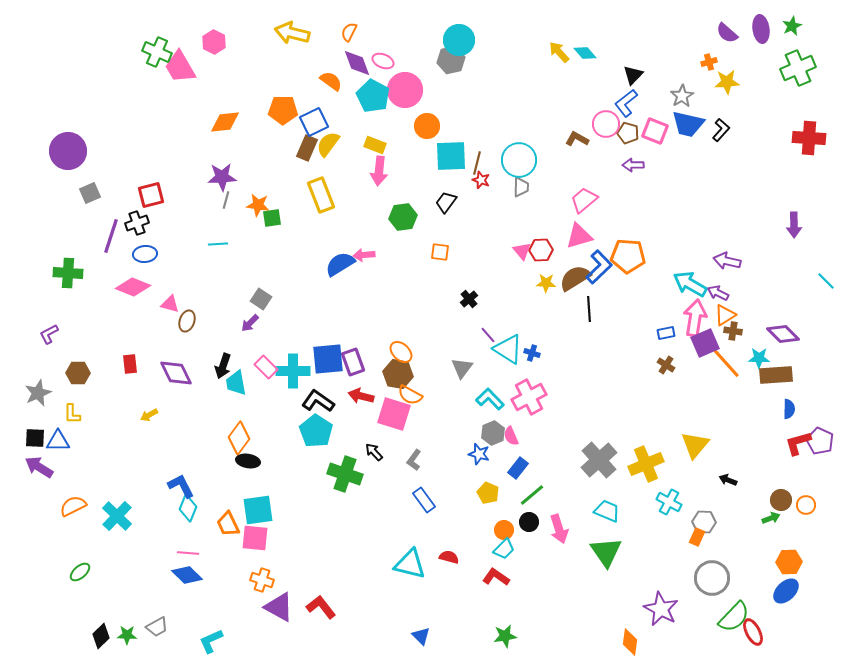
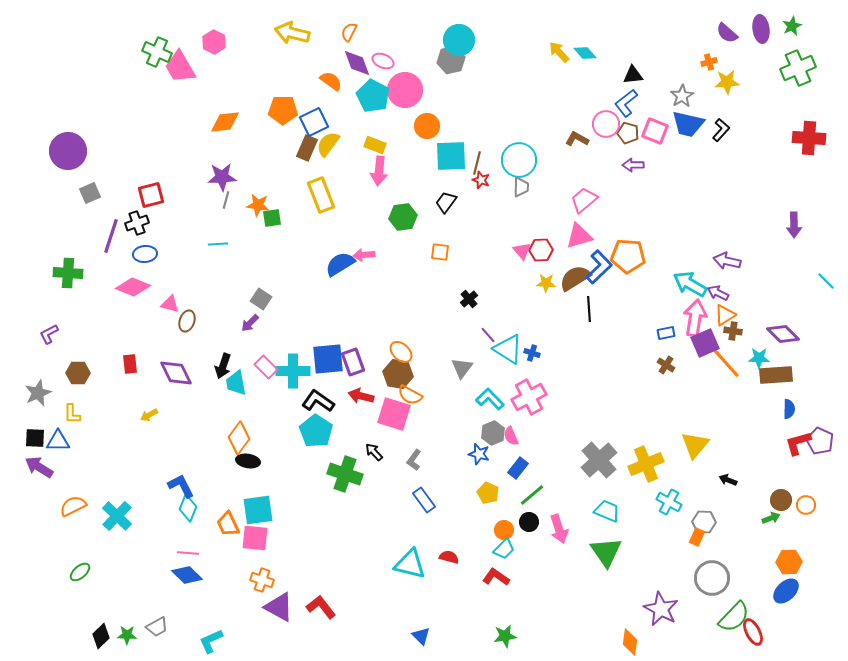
black triangle at (633, 75): rotated 40 degrees clockwise
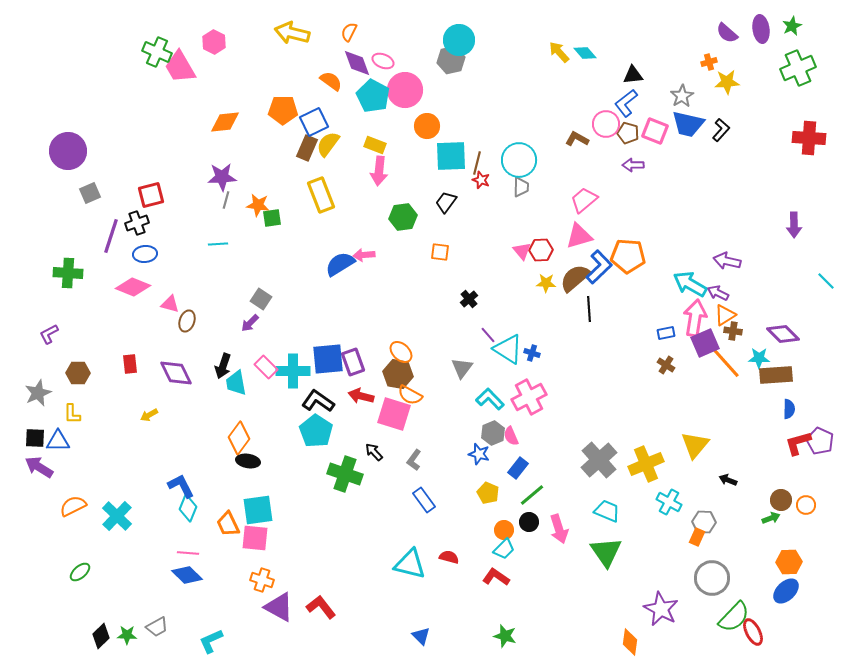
brown semicircle at (575, 278): rotated 8 degrees counterclockwise
green star at (505, 636): rotated 25 degrees clockwise
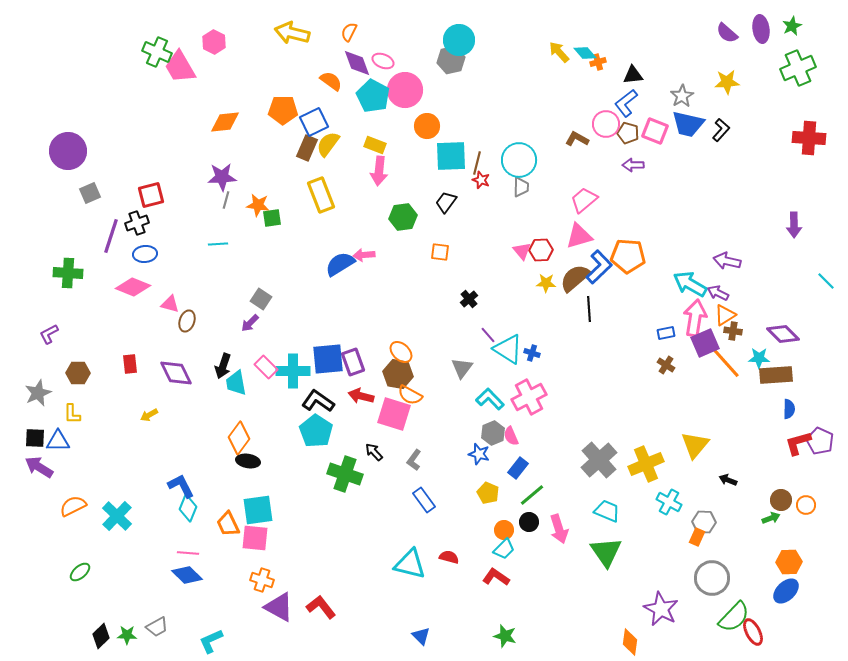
orange cross at (709, 62): moved 111 px left
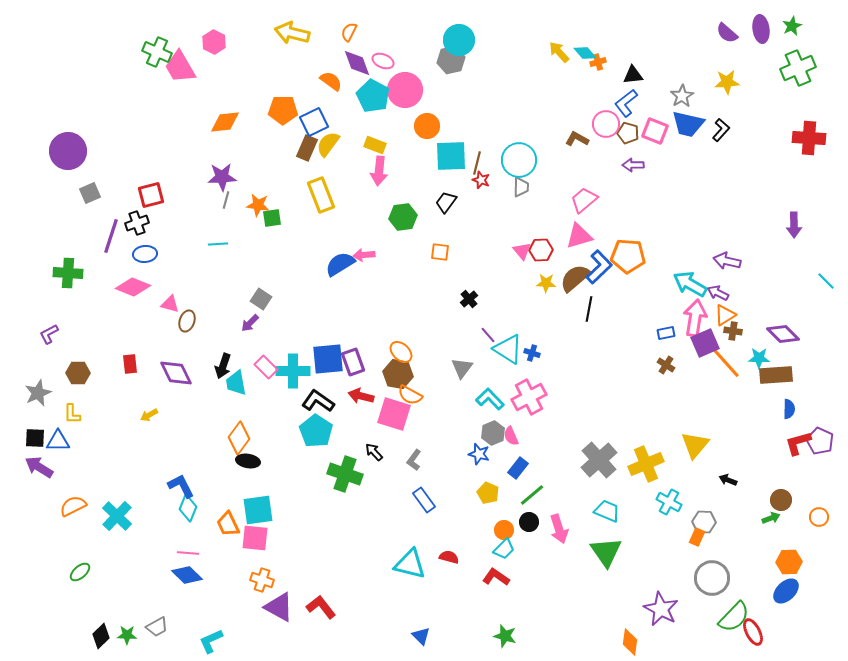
black line at (589, 309): rotated 15 degrees clockwise
orange circle at (806, 505): moved 13 px right, 12 px down
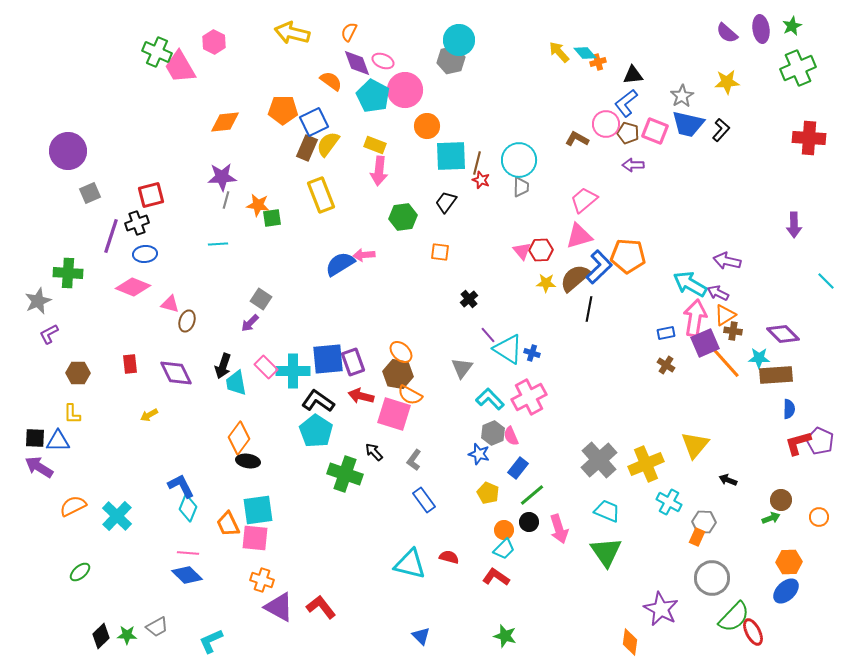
gray star at (38, 393): moved 92 px up
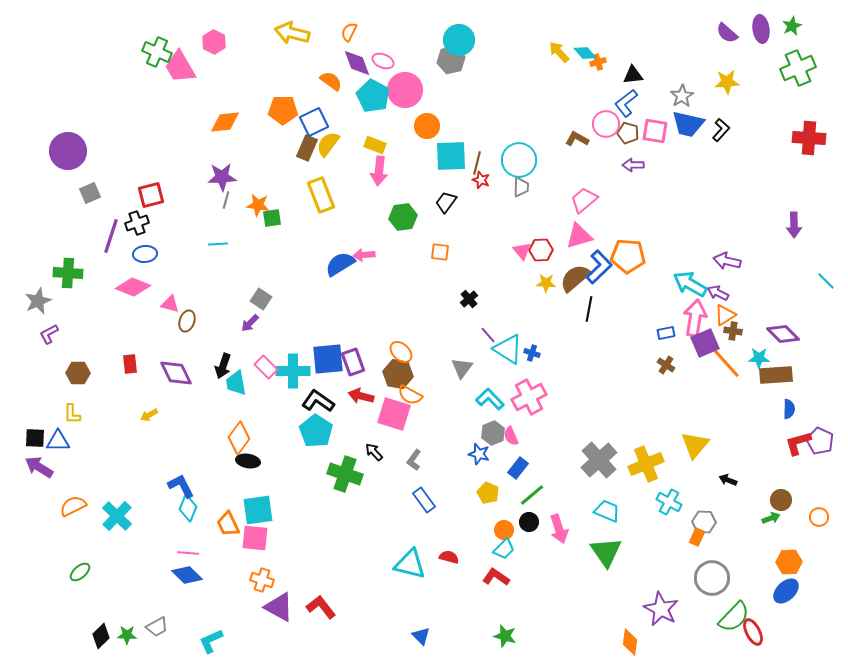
pink square at (655, 131): rotated 12 degrees counterclockwise
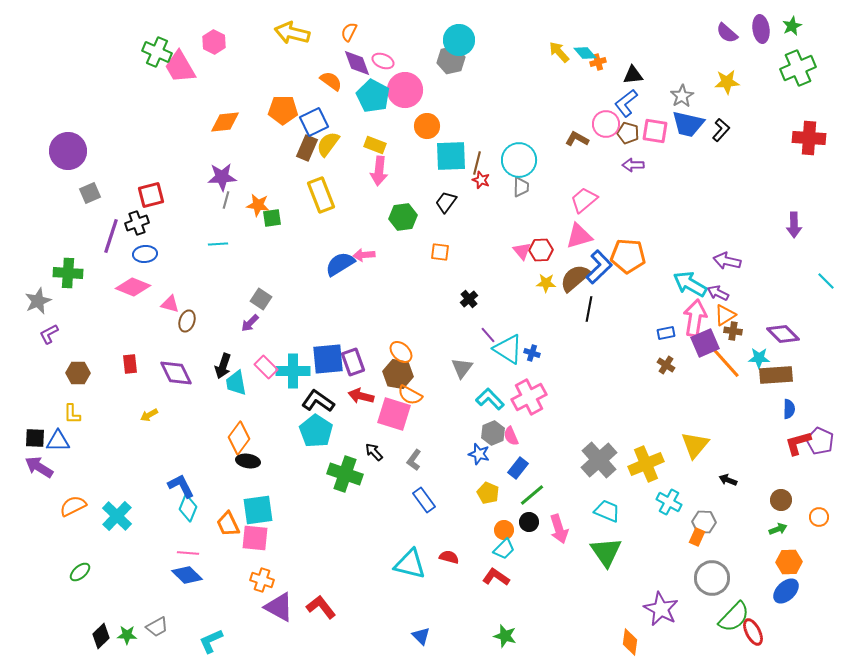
green arrow at (771, 518): moved 7 px right, 11 px down
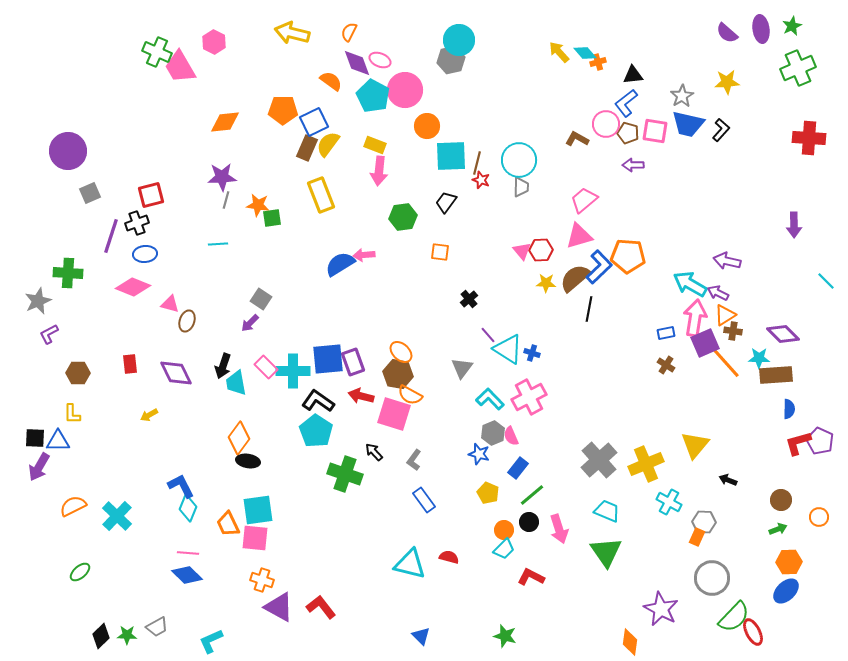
pink ellipse at (383, 61): moved 3 px left, 1 px up
purple arrow at (39, 467): rotated 92 degrees counterclockwise
red L-shape at (496, 577): moved 35 px right; rotated 8 degrees counterclockwise
